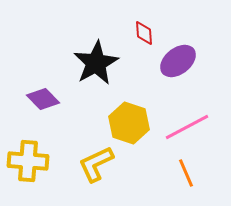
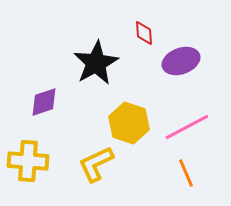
purple ellipse: moved 3 px right; rotated 18 degrees clockwise
purple diamond: moved 1 px right, 3 px down; rotated 64 degrees counterclockwise
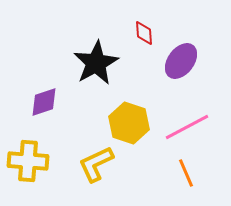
purple ellipse: rotated 33 degrees counterclockwise
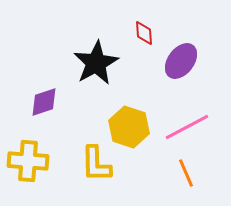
yellow hexagon: moved 4 px down
yellow L-shape: rotated 66 degrees counterclockwise
